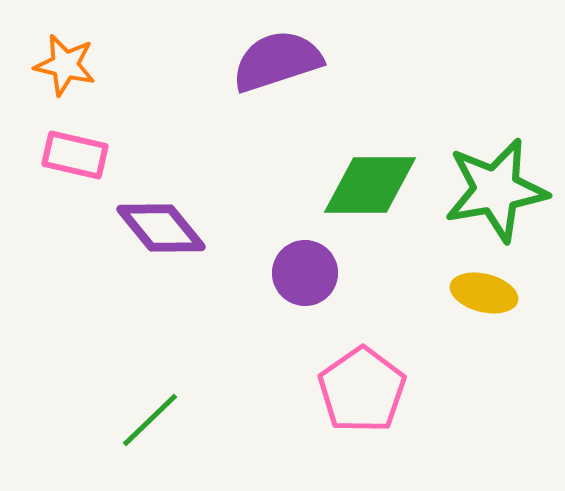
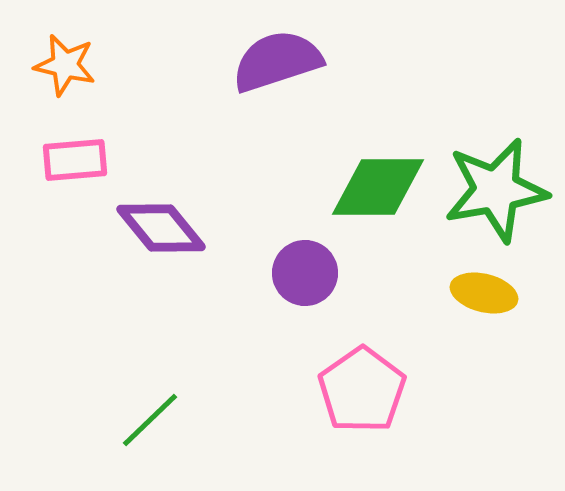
pink rectangle: moved 5 px down; rotated 18 degrees counterclockwise
green diamond: moved 8 px right, 2 px down
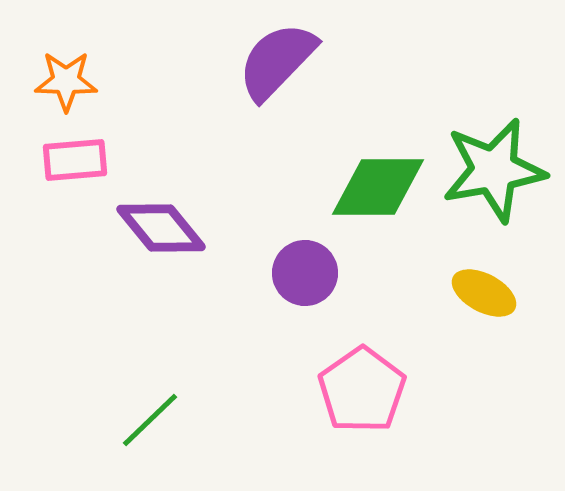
purple semicircle: rotated 28 degrees counterclockwise
orange star: moved 1 px right, 16 px down; rotated 12 degrees counterclockwise
green star: moved 2 px left, 20 px up
yellow ellipse: rotated 14 degrees clockwise
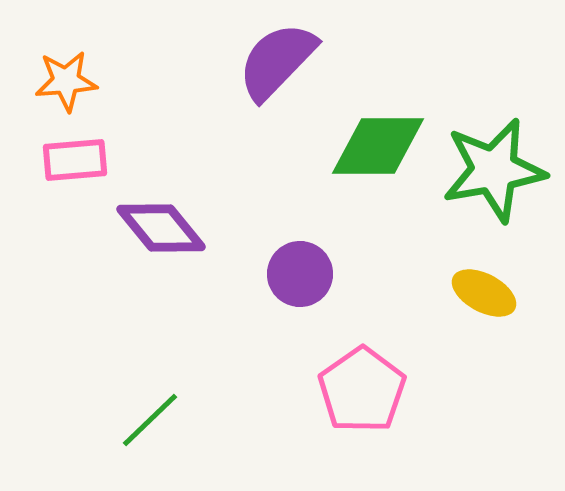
orange star: rotated 6 degrees counterclockwise
green diamond: moved 41 px up
purple circle: moved 5 px left, 1 px down
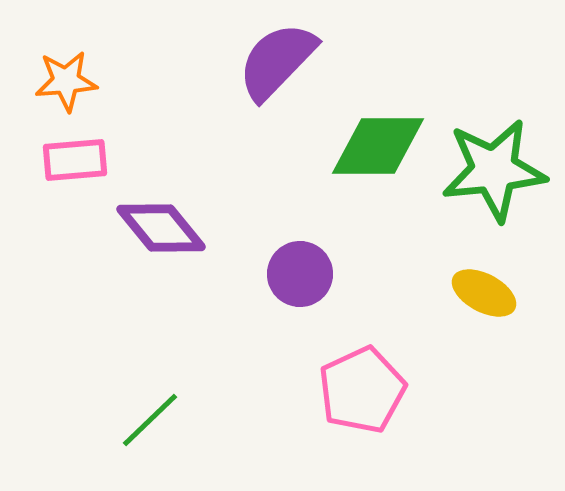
green star: rotated 4 degrees clockwise
pink pentagon: rotated 10 degrees clockwise
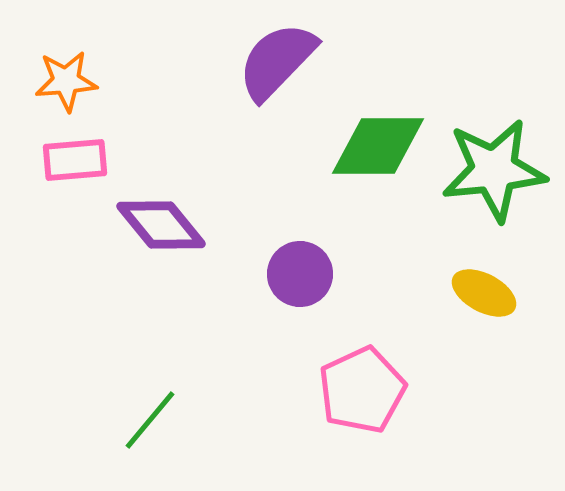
purple diamond: moved 3 px up
green line: rotated 6 degrees counterclockwise
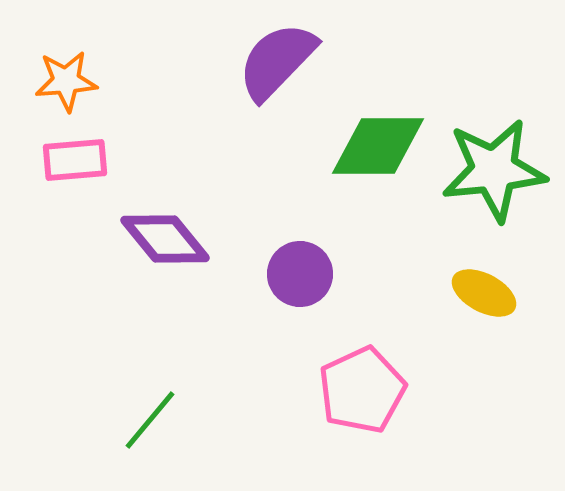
purple diamond: moved 4 px right, 14 px down
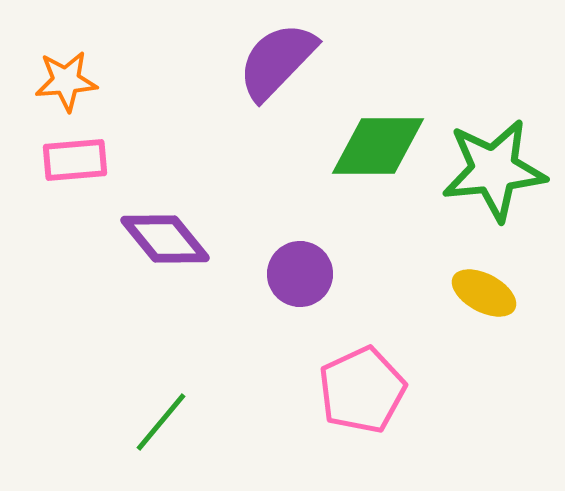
green line: moved 11 px right, 2 px down
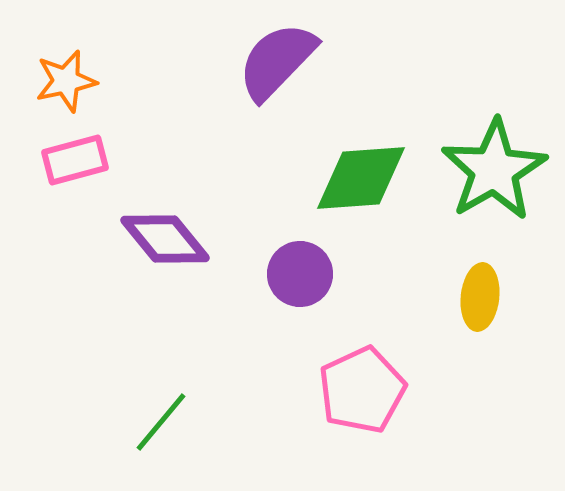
orange star: rotated 8 degrees counterclockwise
green diamond: moved 17 px left, 32 px down; rotated 4 degrees counterclockwise
pink rectangle: rotated 10 degrees counterclockwise
green star: rotated 24 degrees counterclockwise
yellow ellipse: moved 4 px left, 4 px down; rotated 68 degrees clockwise
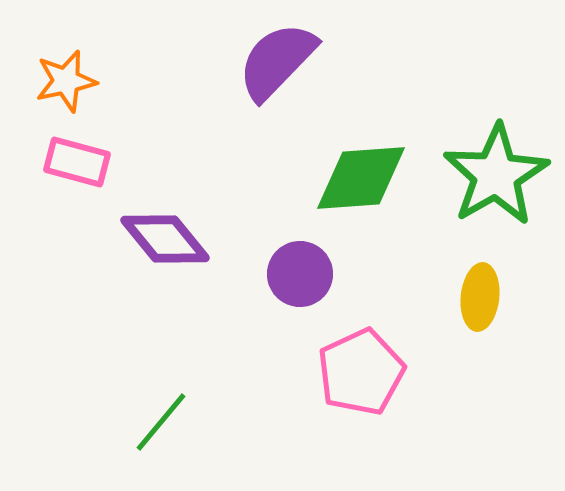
pink rectangle: moved 2 px right, 2 px down; rotated 30 degrees clockwise
green star: moved 2 px right, 5 px down
pink pentagon: moved 1 px left, 18 px up
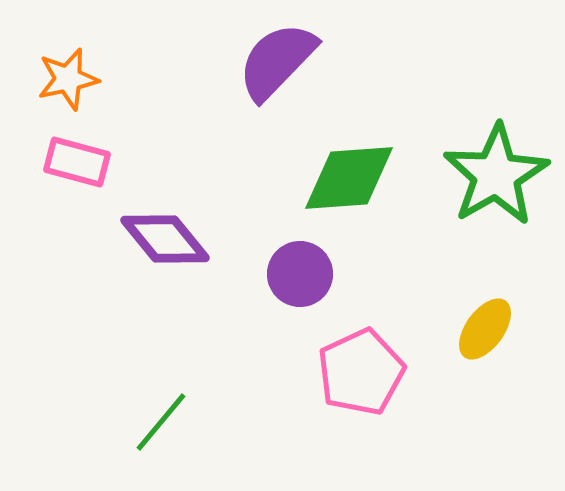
orange star: moved 2 px right, 2 px up
green diamond: moved 12 px left
yellow ellipse: moved 5 px right, 32 px down; rotated 30 degrees clockwise
